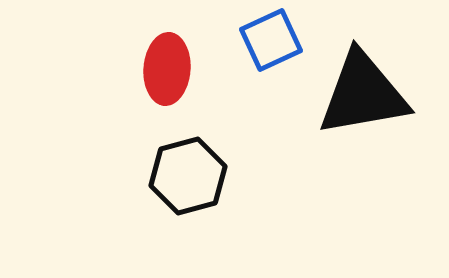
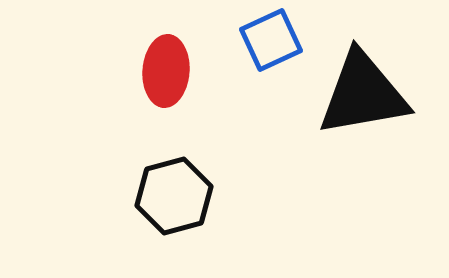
red ellipse: moved 1 px left, 2 px down
black hexagon: moved 14 px left, 20 px down
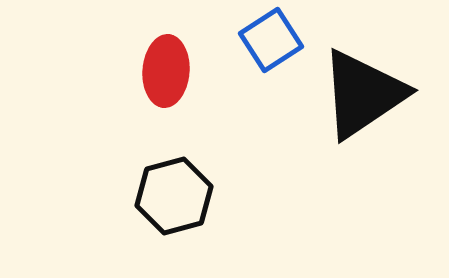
blue square: rotated 8 degrees counterclockwise
black triangle: rotated 24 degrees counterclockwise
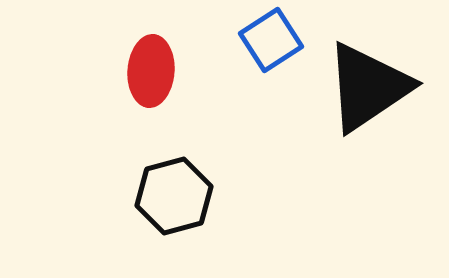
red ellipse: moved 15 px left
black triangle: moved 5 px right, 7 px up
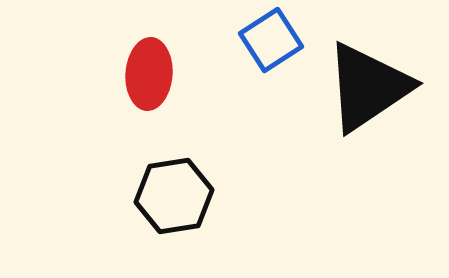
red ellipse: moved 2 px left, 3 px down
black hexagon: rotated 6 degrees clockwise
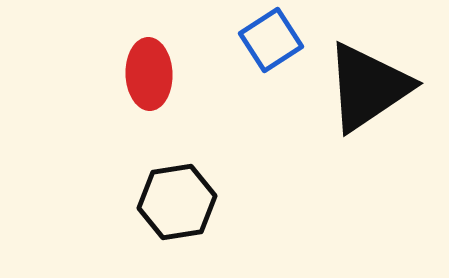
red ellipse: rotated 6 degrees counterclockwise
black hexagon: moved 3 px right, 6 px down
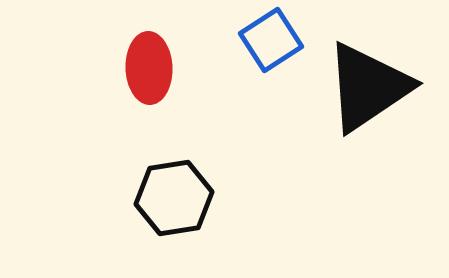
red ellipse: moved 6 px up
black hexagon: moved 3 px left, 4 px up
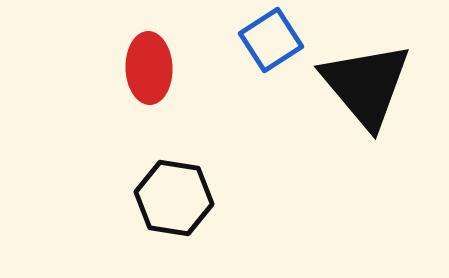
black triangle: moved 2 px left, 2 px up; rotated 36 degrees counterclockwise
black hexagon: rotated 18 degrees clockwise
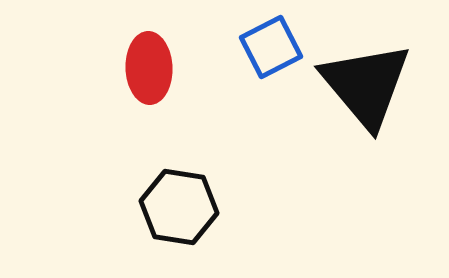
blue square: moved 7 px down; rotated 6 degrees clockwise
black hexagon: moved 5 px right, 9 px down
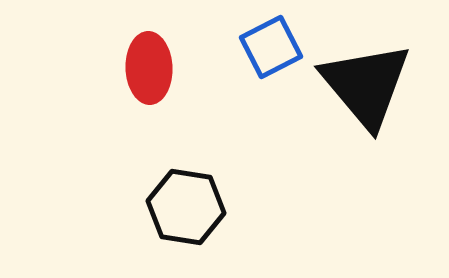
black hexagon: moved 7 px right
